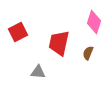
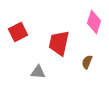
brown semicircle: moved 1 px left, 9 px down
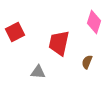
red square: moved 3 px left
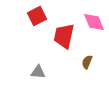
pink diamond: rotated 40 degrees counterclockwise
red square: moved 22 px right, 16 px up
red trapezoid: moved 5 px right, 7 px up
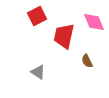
brown semicircle: moved 1 px up; rotated 48 degrees counterclockwise
gray triangle: rotated 28 degrees clockwise
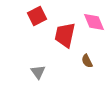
red trapezoid: moved 1 px right, 1 px up
gray triangle: rotated 21 degrees clockwise
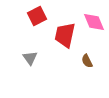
gray triangle: moved 8 px left, 14 px up
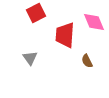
red square: moved 1 px left, 3 px up
red trapezoid: rotated 8 degrees counterclockwise
